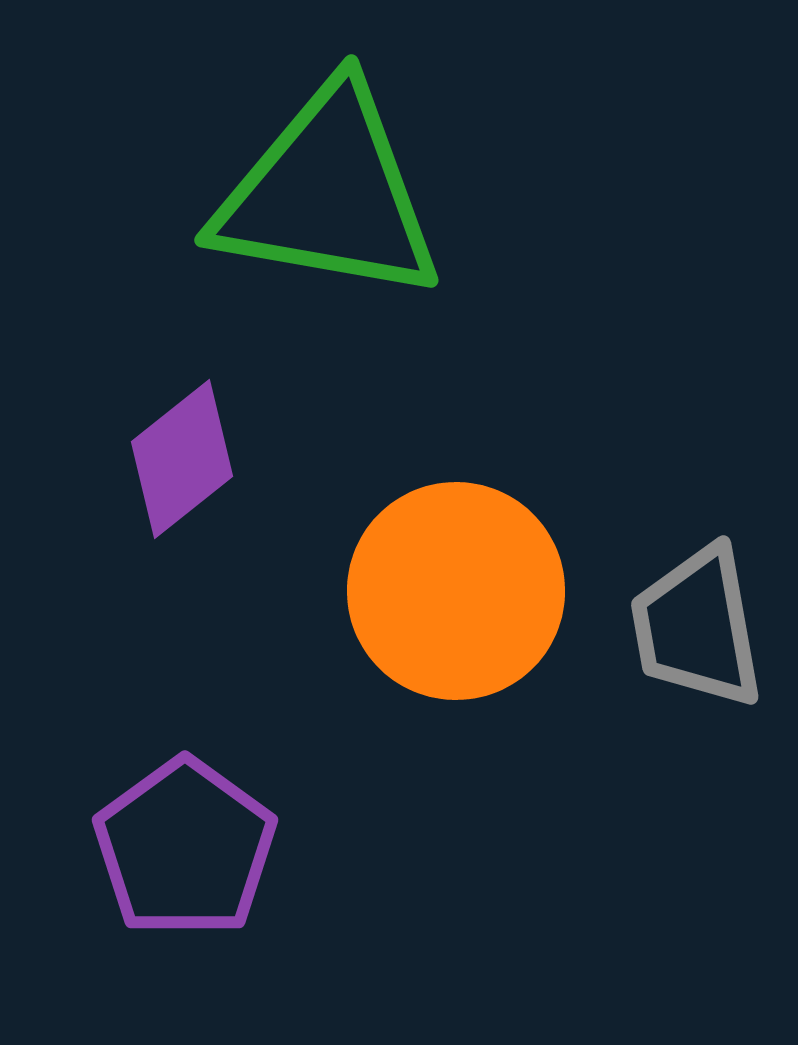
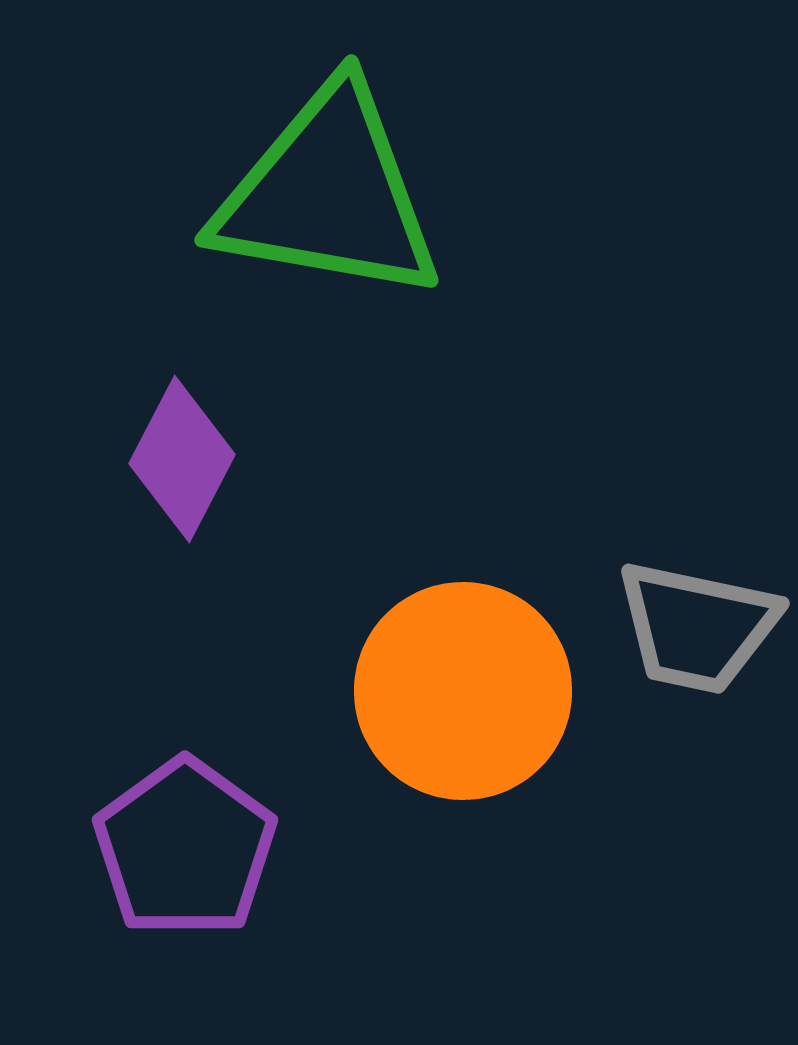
purple diamond: rotated 24 degrees counterclockwise
orange circle: moved 7 px right, 100 px down
gray trapezoid: rotated 68 degrees counterclockwise
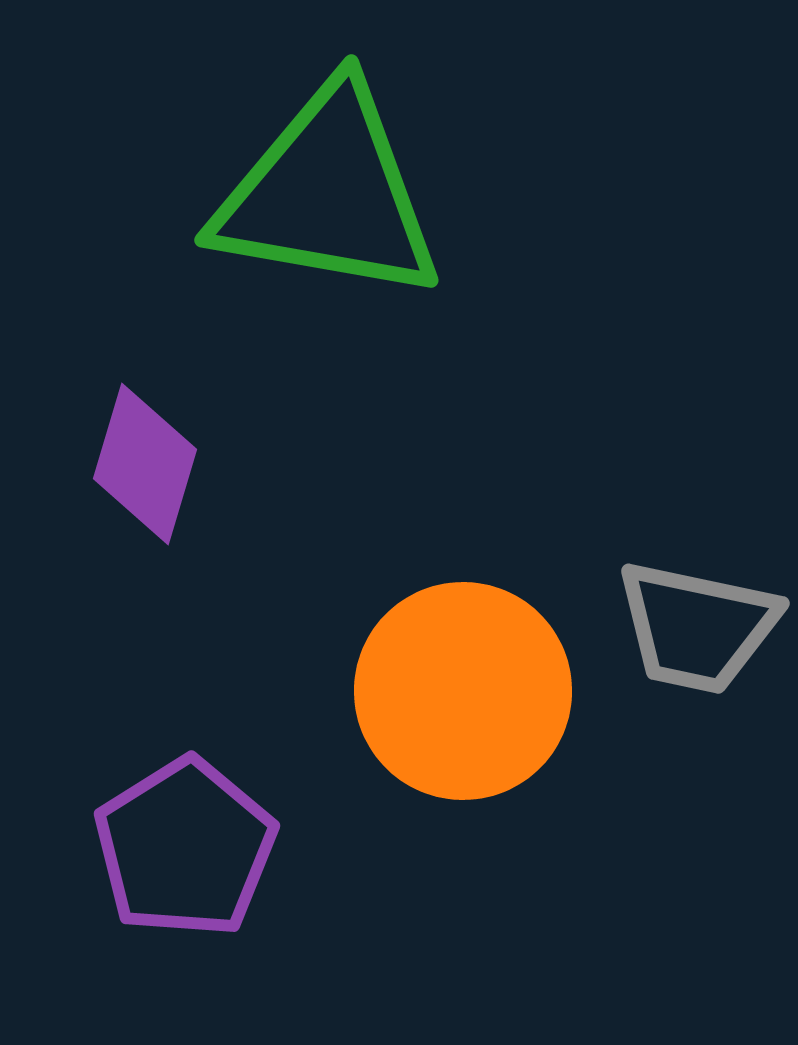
purple diamond: moved 37 px left, 5 px down; rotated 11 degrees counterclockwise
purple pentagon: rotated 4 degrees clockwise
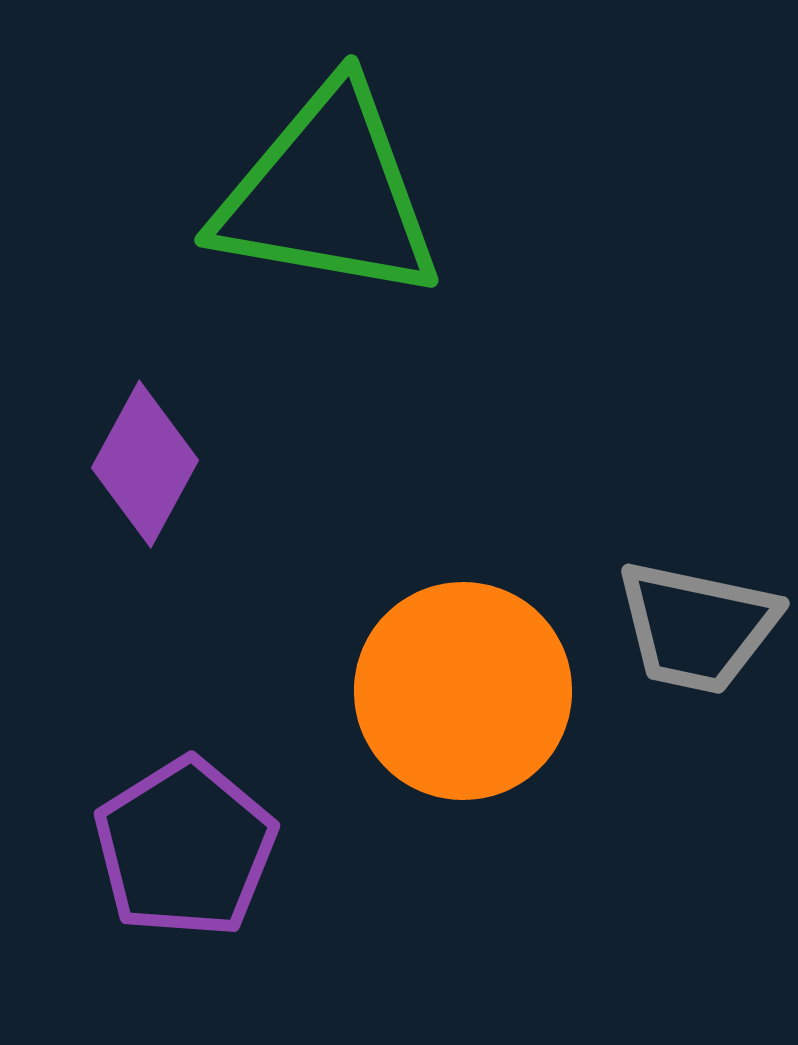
purple diamond: rotated 12 degrees clockwise
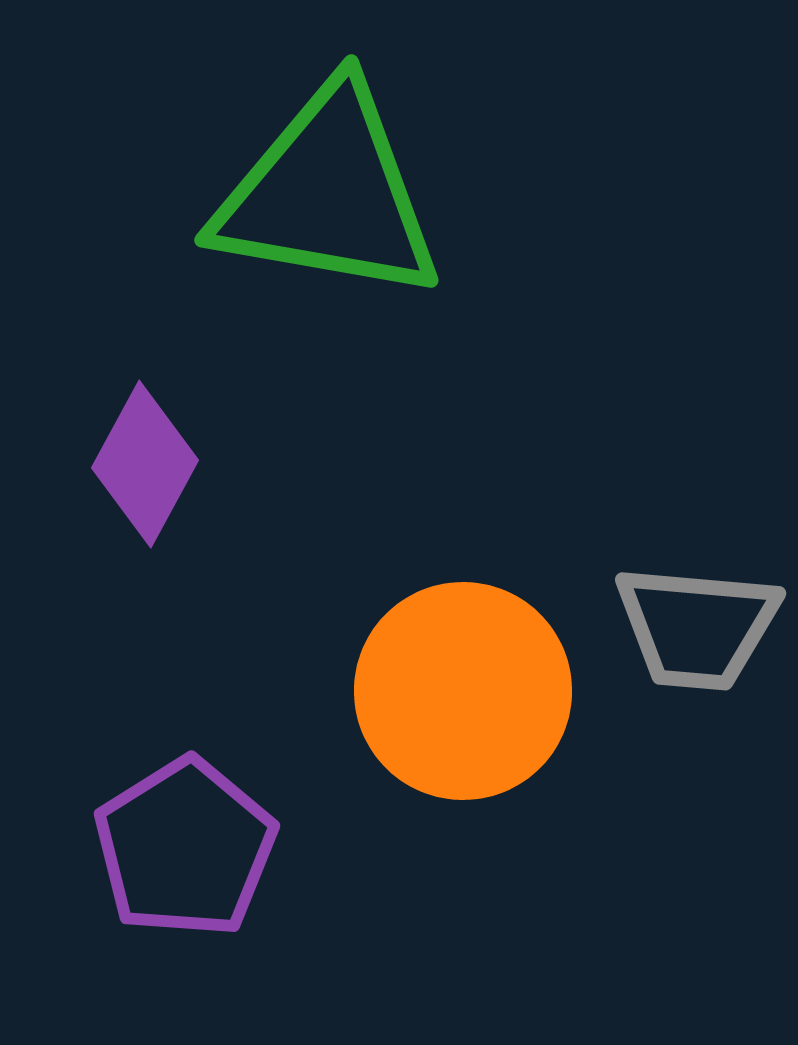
gray trapezoid: rotated 7 degrees counterclockwise
